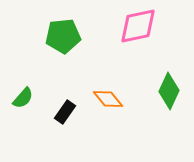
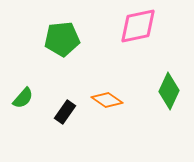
green pentagon: moved 1 px left, 3 px down
orange diamond: moved 1 px left, 1 px down; rotated 16 degrees counterclockwise
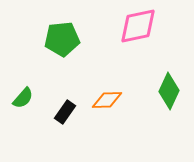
orange diamond: rotated 36 degrees counterclockwise
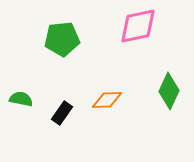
green semicircle: moved 2 px left, 1 px down; rotated 120 degrees counterclockwise
black rectangle: moved 3 px left, 1 px down
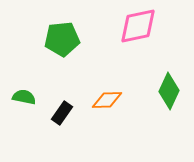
green semicircle: moved 3 px right, 2 px up
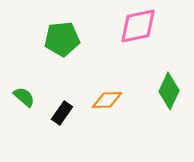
green semicircle: rotated 30 degrees clockwise
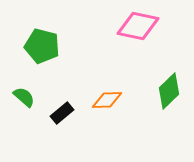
pink diamond: rotated 24 degrees clockwise
green pentagon: moved 20 px left, 7 px down; rotated 20 degrees clockwise
green diamond: rotated 21 degrees clockwise
black rectangle: rotated 15 degrees clockwise
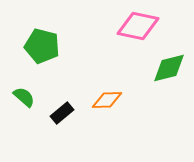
green diamond: moved 23 px up; rotated 30 degrees clockwise
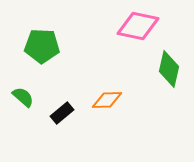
green pentagon: rotated 12 degrees counterclockwise
green diamond: moved 1 px down; rotated 63 degrees counterclockwise
green semicircle: moved 1 px left
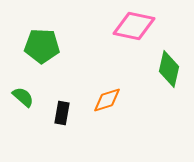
pink diamond: moved 4 px left
orange diamond: rotated 16 degrees counterclockwise
black rectangle: rotated 40 degrees counterclockwise
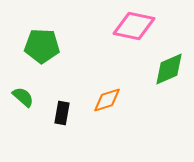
green diamond: rotated 54 degrees clockwise
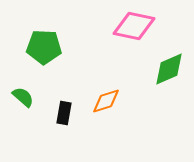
green pentagon: moved 2 px right, 1 px down
orange diamond: moved 1 px left, 1 px down
black rectangle: moved 2 px right
